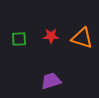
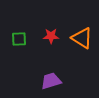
orange triangle: rotated 15 degrees clockwise
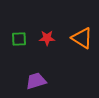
red star: moved 4 px left, 2 px down
purple trapezoid: moved 15 px left
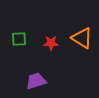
red star: moved 4 px right, 5 px down
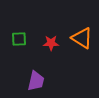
purple trapezoid: rotated 120 degrees clockwise
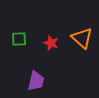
orange triangle: rotated 10 degrees clockwise
red star: rotated 21 degrees clockwise
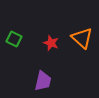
green square: moved 5 px left; rotated 28 degrees clockwise
purple trapezoid: moved 7 px right
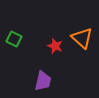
red star: moved 4 px right, 3 px down
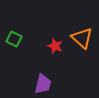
purple trapezoid: moved 3 px down
